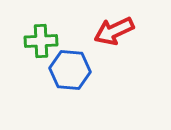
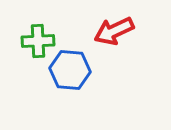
green cross: moved 3 px left
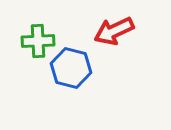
blue hexagon: moved 1 px right, 2 px up; rotated 9 degrees clockwise
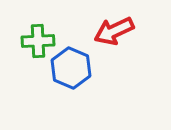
blue hexagon: rotated 9 degrees clockwise
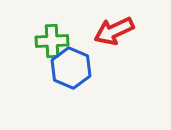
green cross: moved 14 px right
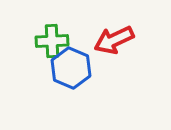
red arrow: moved 9 px down
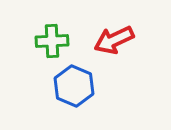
blue hexagon: moved 3 px right, 18 px down
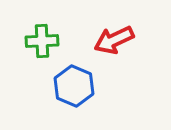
green cross: moved 10 px left
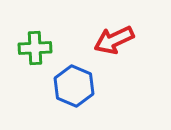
green cross: moved 7 px left, 7 px down
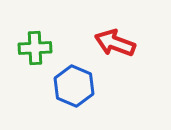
red arrow: moved 1 px right, 3 px down; rotated 45 degrees clockwise
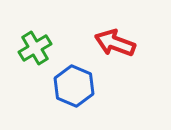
green cross: rotated 28 degrees counterclockwise
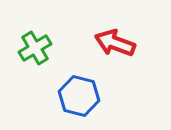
blue hexagon: moved 5 px right, 10 px down; rotated 9 degrees counterclockwise
